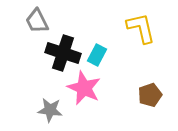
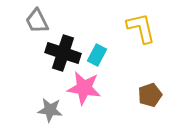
pink star: rotated 16 degrees counterclockwise
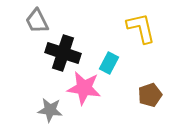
cyan rectangle: moved 12 px right, 8 px down
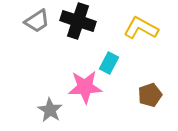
gray trapezoid: rotated 96 degrees counterclockwise
yellow L-shape: rotated 48 degrees counterclockwise
black cross: moved 15 px right, 32 px up
pink star: moved 1 px right, 1 px up; rotated 12 degrees counterclockwise
gray star: rotated 25 degrees clockwise
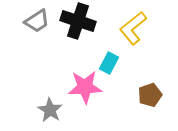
yellow L-shape: moved 8 px left; rotated 68 degrees counterclockwise
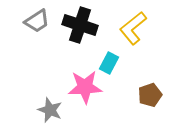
black cross: moved 2 px right, 4 px down
gray star: rotated 10 degrees counterclockwise
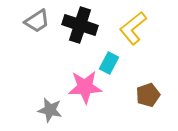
brown pentagon: moved 2 px left
gray star: rotated 10 degrees counterclockwise
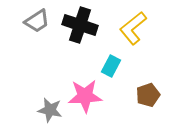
cyan rectangle: moved 2 px right, 3 px down
pink star: moved 9 px down
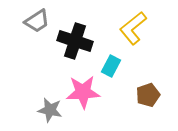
black cross: moved 5 px left, 16 px down
pink star: moved 2 px left, 4 px up
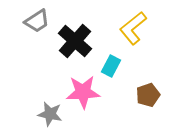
black cross: rotated 24 degrees clockwise
gray star: moved 4 px down
